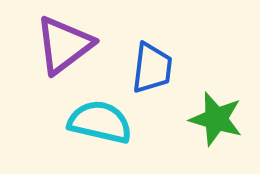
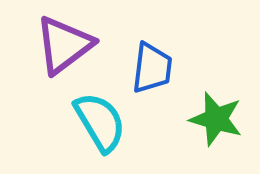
cyan semicircle: rotated 46 degrees clockwise
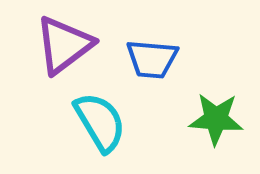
blue trapezoid: moved 9 px up; rotated 88 degrees clockwise
green star: rotated 12 degrees counterclockwise
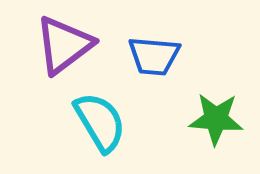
blue trapezoid: moved 2 px right, 3 px up
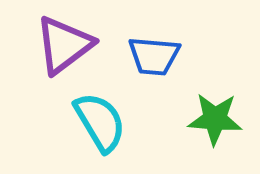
green star: moved 1 px left
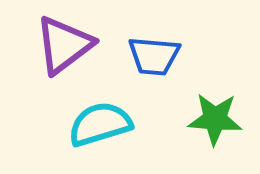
cyan semicircle: moved 2 px down; rotated 76 degrees counterclockwise
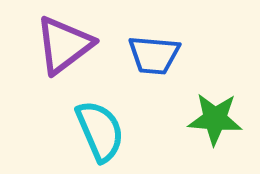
blue trapezoid: moved 1 px up
cyan semicircle: moved 7 px down; rotated 84 degrees clockwise
